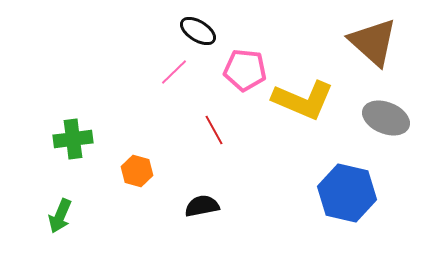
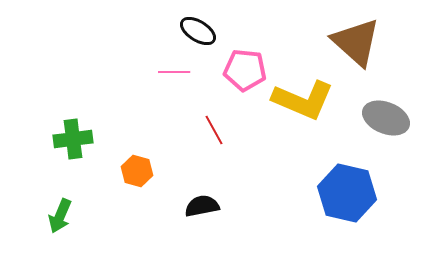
brown triangle: moved 17 px left
pink line: rotated 44 degrees clockwise
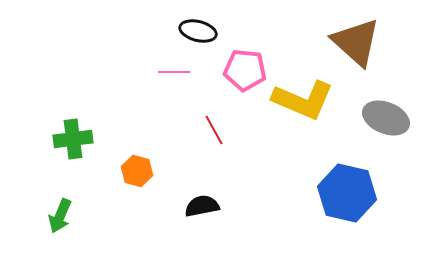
black ellipse: rotated 18 degrees counterclockwise
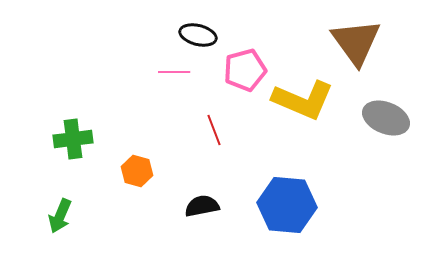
black ellipse: moved 4 px down
brown triangle: rotated 12 degrees clockwise
pink pentagon: rotated 21 degrees counterclockwise
red line: rotated 8 degrees clockwise
blue hexagon: moved 60 px left, 12 px down; rotated 8 degrees counterclockwise
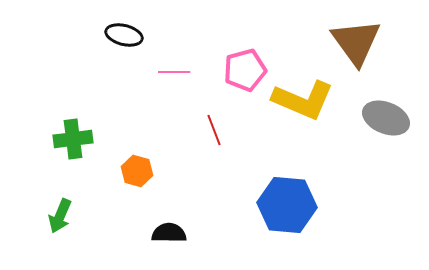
black ellipse: moved 74 px left
black semicircle: moved 33 px left, 27 px down; rotated 12 degrees clockwise
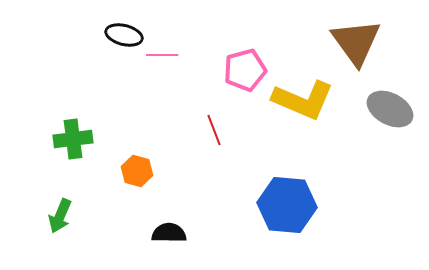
pink line: moved 12 px left, 17 px up
gray ellipse: moved 4 px right, 9 px up; rotated 6 degrees clockwise
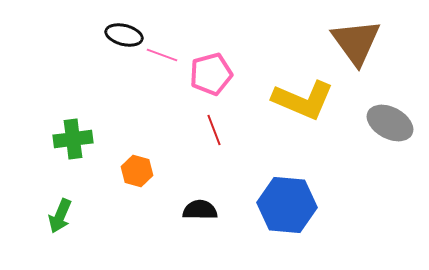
pink line: rotated 20 degrees clockwise
pink pentagon: moved 34 px left, 4 px down
gray ellipse: moved 14 px down
black semicircle: moved 31 px right, 23 px up
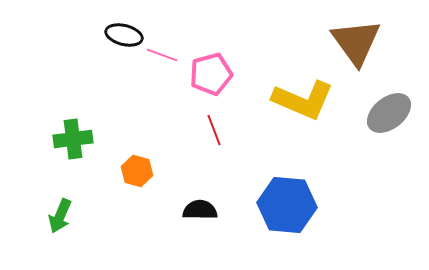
gray ellipse: moved 1 px left, 10 px up; rotated 66 degrees counterclockwise
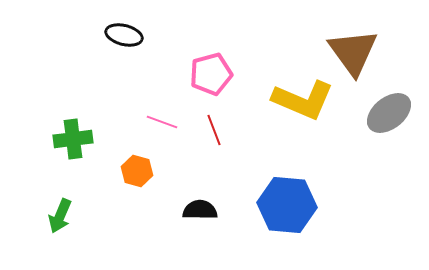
brown triangle: moved 3 px left, 10 px down
pink line: moved 67 px down
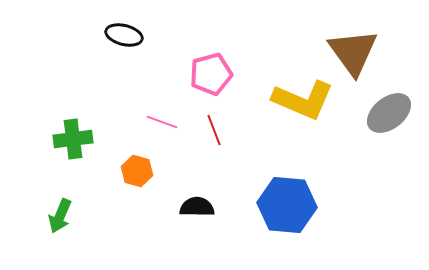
black semicircle: moved 3 px left, 3 px up
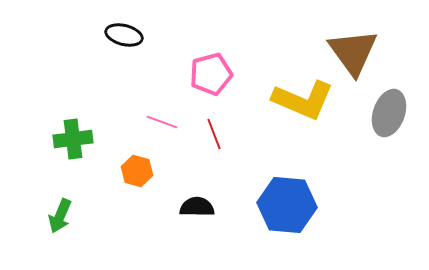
gray ellipse: rotated 33 degrees counterclockwise
red line: moved 4 px down
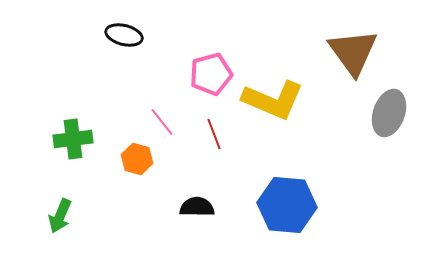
yellow L-shape: moved 30 px left
pink line: rotated 32 degrees clockwise
orange hexagon: moved 12 px up
